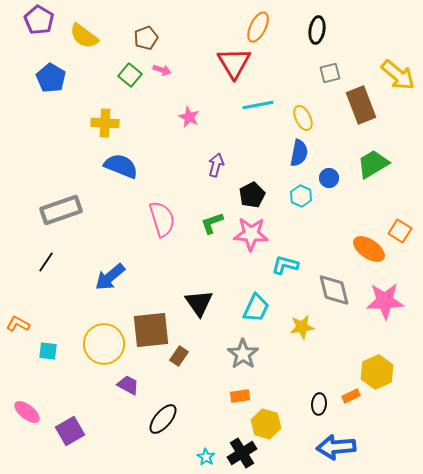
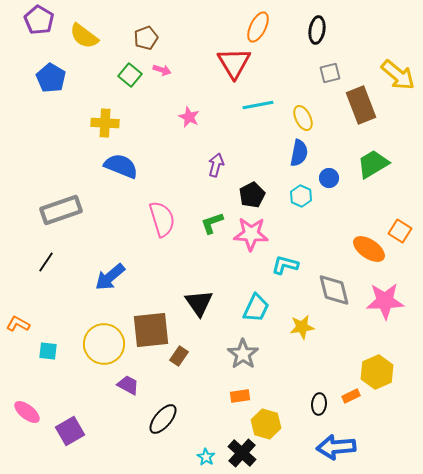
black cross at (242, 453): rotated 16 degrees counterclockwise
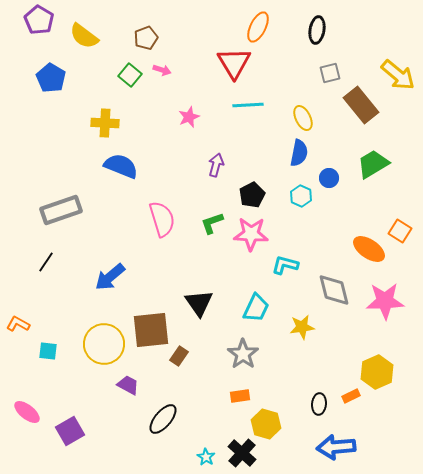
cyan line at (258, 105): moved 10 px left; rotated 8 degrees clockwise
brown rectangle at (361, 105): rotated 18 degrees counterclockwise
pink star at (189, 117): rotated 25 degrees clockwise
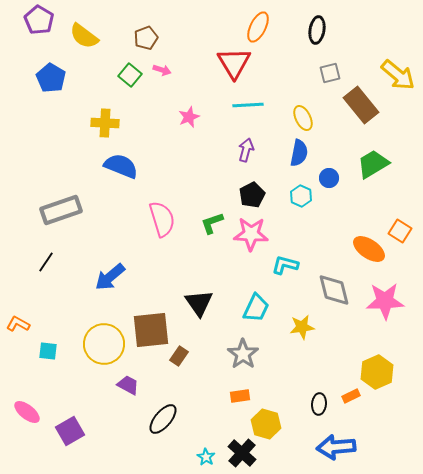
purple arrow at (216, 165): moved 30 px right, 15 px up
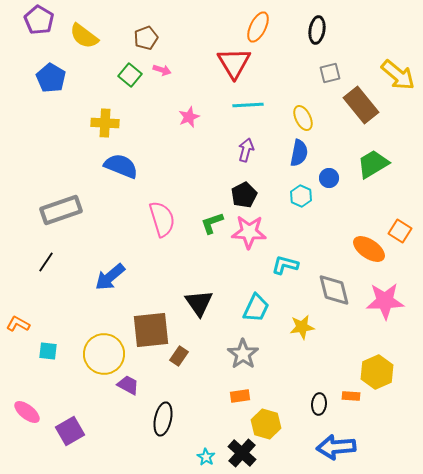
black pentagon at (252, 195): moved 8 px left
pink star at (251, 234): moved 2 px left, 2 px up
yellow circle at (104, 344): moved 10 px down
orange rectangle at (351, 396): rotated 30 degrees clockwise
black ellipse at (163, 419): rotated 28 degrees counterclockwise
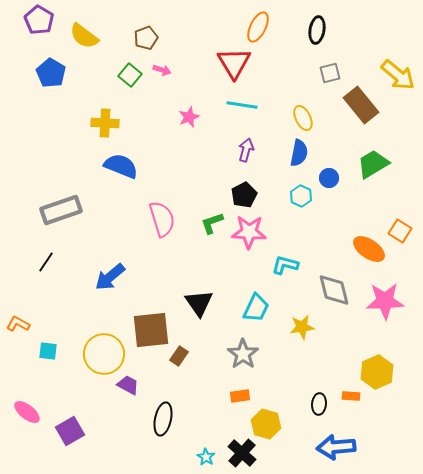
blue pentagon at (51, 78): moved 5 px up
cyan line at (248, 105): moved 6 px left; rotated 12 degrees clockwise
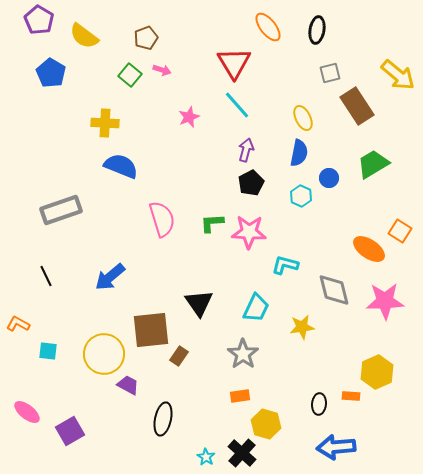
orange ellipse at (258, 27): moved 10 px right; rotated 64 degrees counterclockwise
cyan line at (242, 105): moved 5 px left; rotated 40 degrees clockwise
brown rectangle at (361, 105): moved 4 px left, 1 px down; rotated 6 degrees clockwise
black pentagon at (244, 195): moved 7 px right, 12 px up
green L-shape at (212, 223): rotated 15 degrees clockwise
black line at (46, 262): moved 14 px down; rotated 60 degrees counterclockwise
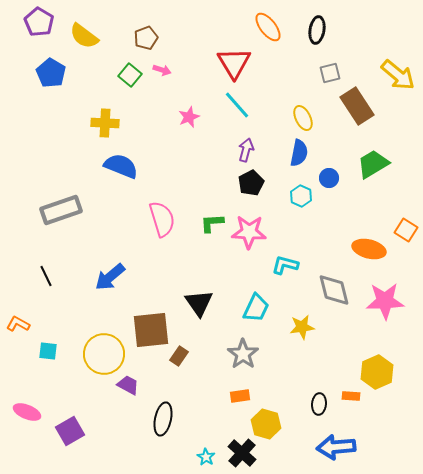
purple pentagon at (39, 20): moved 2 px down
orange square at (400, 231): moved 6 px right, 1 px up
orange ellipse at (369, 249): rotated 20 degrees counterclockwise
pink ellipse at (27, 412): rotated 16 degrees counterclockwise
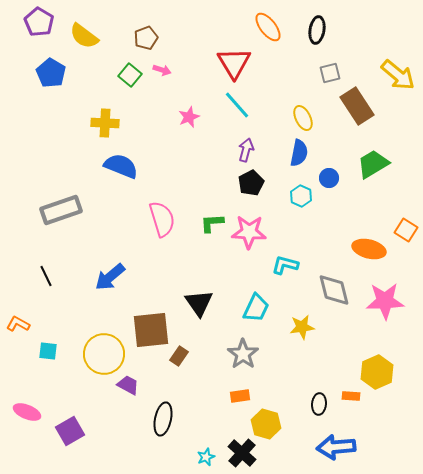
cyan star at (206, 457): rotated 18 degrees clockwise
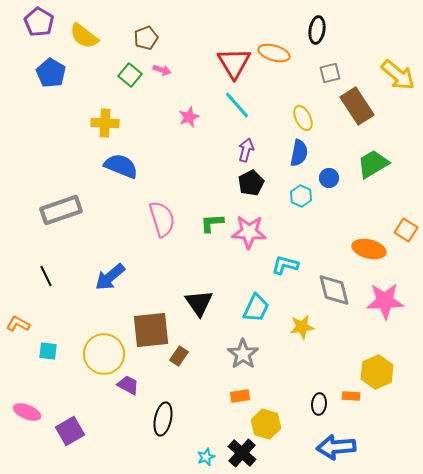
orange ellipse at (268, 27): moved 6 px right, 26 px down; rotated 36 degrees counterclockwise
